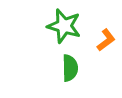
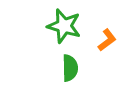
orange L-shape: moved 1 px right
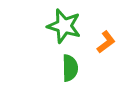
orange L-shape: moved 1 px left, 2 px down
